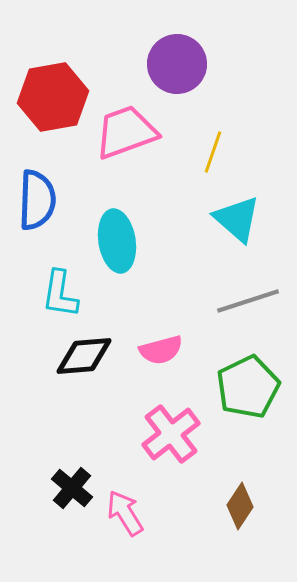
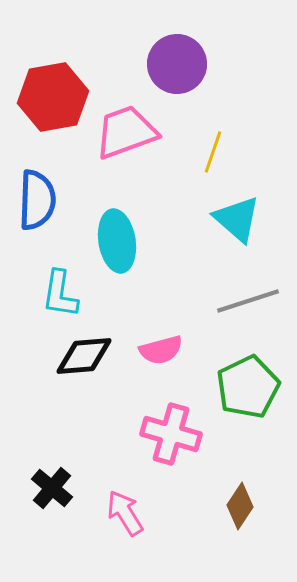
pink cross: rotated 36 degrees counterclockwise
black cross: moved 20 px left
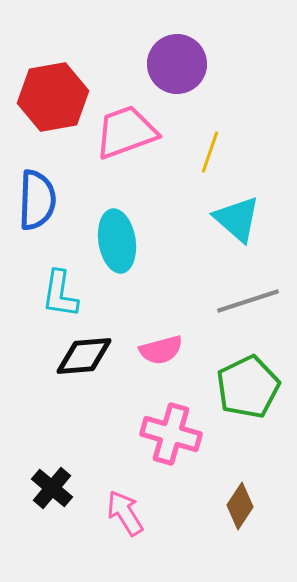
yellow line: moved 3 px left
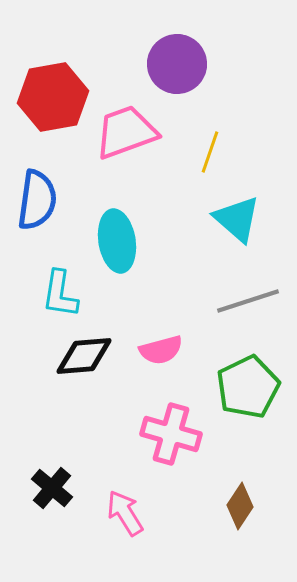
blue semicircle: rotated 6 degrees clockwise
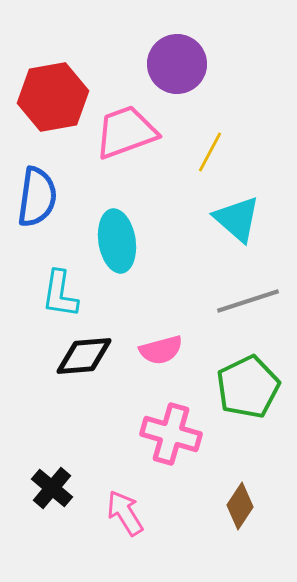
yellow line: rotated 9 degrees clockwise
blue semicircle: moved 3 px up
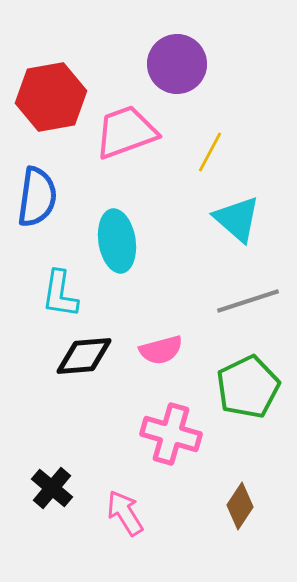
red hexagon: moved 2 px left
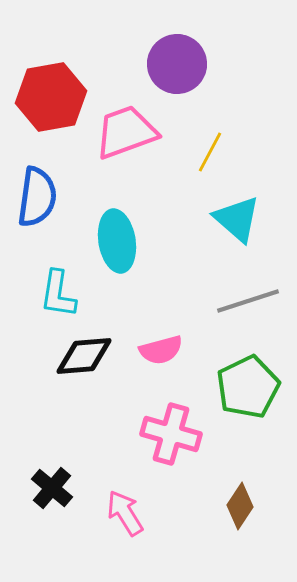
cyan L-shape: moved 2 px left
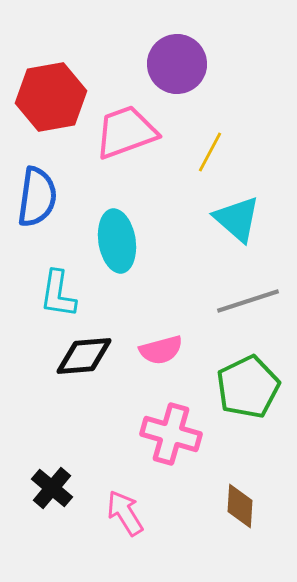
brown diamond: rotated 30 degrees counterclockwise
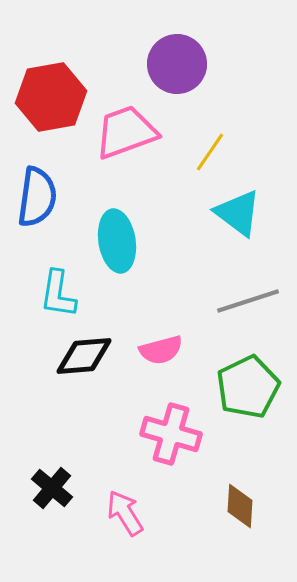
yellow line: rotated 6 degrees clockwise
cyan triangle: moved 1 px right, 6 px up; rotated 4 degrees counterclockwise
